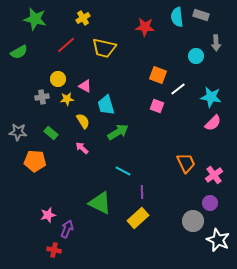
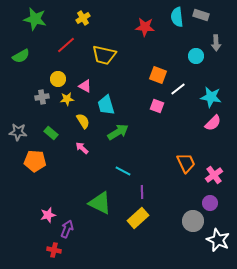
yellow trapezoid: moved 7 px down
green semicircle: moved 2 px right, 4 px down
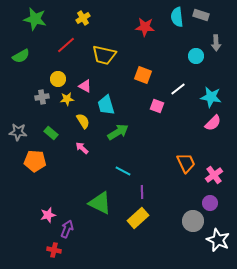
orange square: moved 15 px left
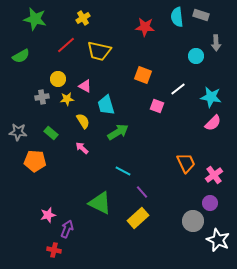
yellow trapezoid: moved 5 px left, 4 px up
purple line: rotated 40 degrees counterclockwise
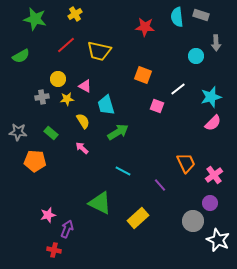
yellow cross: moved 8 px left, 4 px up
cyan star: rotated 25 degrees counterclockwise
purple line: moved 18 px right, 7 px up
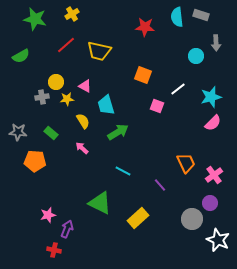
yellow cross: moved 3 px left
yellow circle: moved 2 px left, 3 px down
gray circle: moved 1 px left, 2 px up
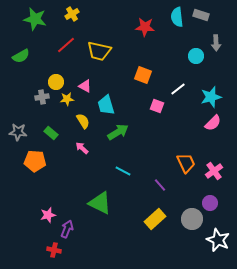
pink cross: moved 4 px up
yellow rectangle: moved 17 px right, 1 px down
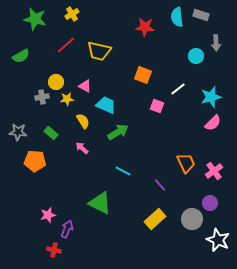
cyan trapezoid: rotated 130 degrees clockwise
